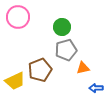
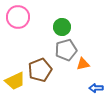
orange triangle: moved 4 px up
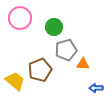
pink circle: moved 2 px right, 1 px down
green circle: moved 8 px left
orange triangle: rotated 16 degrees clockwise
yellow trapezoid: rotated 115 degrees counterclockwise
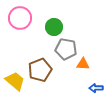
gray pentagon: moved 1 px up; rotated 25 degrees clockwise
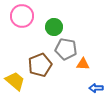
pink circle: moved 2 px right, 2 px up
brown pentagon: moved 5 px up
